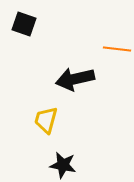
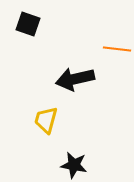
black square: moved 4 px right
black star: moved 11 px right
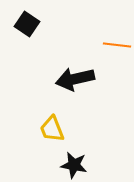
black square: moved 1 px left; rotated 15 degrees clockwise
orange line: moved 4 px up
yellow trapezoid: moved 6 px right, 9 px down; rotated 36 degrees counterclockwise
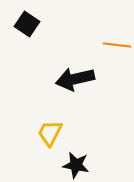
yellow trapezoid: moved 2 px left, 4 px down; rotated 48 degrees clockwise
black star: moved 2 px right
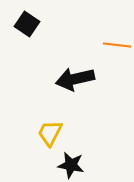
black star: moved 5 px left
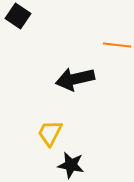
black square: moved 9 px left, 8 px up
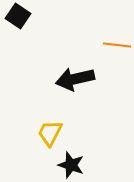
black star: rotated 8 degrees clockwise
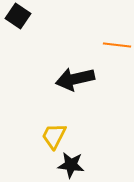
yellow trapezoid: moved 4 px right, 3 px down
black star: rotated 12 degrees counterclockwise
